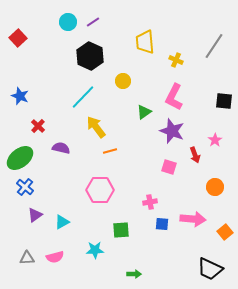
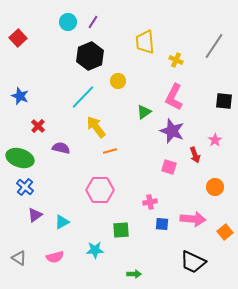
purple line: rotated 24 degrees counterclockwise
black hexagon: rotated 12 degrees clockwise
yellow circle: moved 5 px left
green ellipse: rotated 56 degrees clockwise
gray triangle: moved 8 px left; rotated 35 degrees clockwise
black trapezoid: moved 17 px left, 7 px up
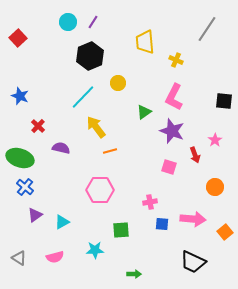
gray line: moved 7 px left, 17 px up
yellow circle: moved 2 px down
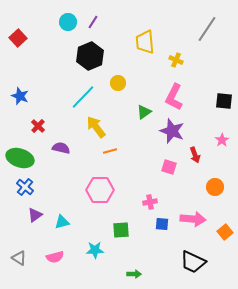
pink star: moved 7 px right
cyan triangle: rotated 14 degrees clockwise
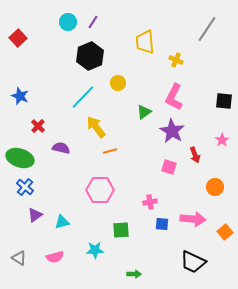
purple star: rotated 10 degrees clockwise
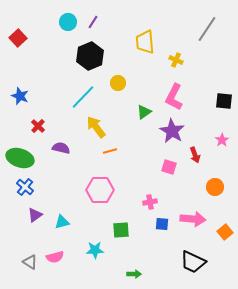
gray triangle: moved 11 px right, 4 px down
